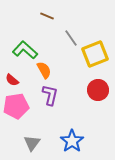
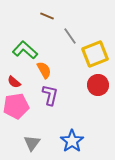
gray line: moved 1 px left, 2 px up
red semicircle: moved 2 px right, 2 px down
red circle: moved 5 px up
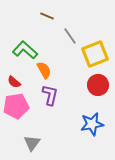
blue star: moved 20 px right, 17 px up; rotated 25 degrees clockwise
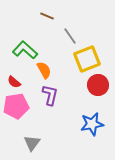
yellow square: moved 8 px left, 5 px down
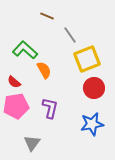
gray line: moved 1 px up
red circle: moved 4 px left, 3 px down
purple L-shape: moved 13 px down
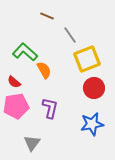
green L-shape: moved 2 px down
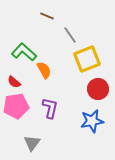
green L-shape: moved 1 px left
red circle: moved 4 px right, 1 px down
blue star: moved 3 px up
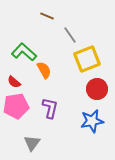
red circle: moved 1 px left
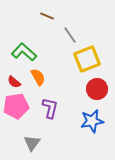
orange semicircle: moved 6 px left, 7 px down
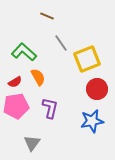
gray line: moved 9 px left, 8 px down
red semicircle: moved 1 px right; rotated 72 degrees counterclockwise
